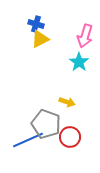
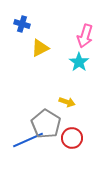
blue cross: moved 14 px left
yellow triangle: moved 9 px down
gray pentagon: rotated 12 degrees clockwise
red circle: moved 2 px right, 1 px down
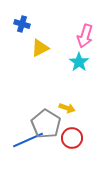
yellow arrow: moved 6 px down
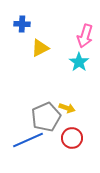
blue cross: rotated 14 degrees counterclockwise
gray pentagon: moved 7 px up; rotated 16 degrees clockwise
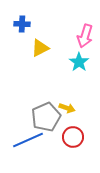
red circle: moved 1 px right, 1 px up
